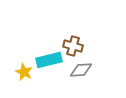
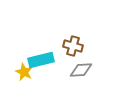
cyan rectangle: moved 8 px left
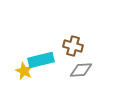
yellow star: moved 1 px up
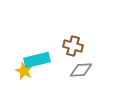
cyan rectangle: moved 4 px left
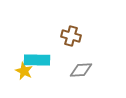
brown cross: moved 2 px left, 10 px up
cyan rectangle: rotated 15 degrees clockwise
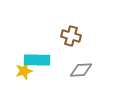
yellow star: rotated 30 degrees clockwise
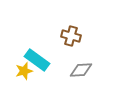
cyan rectangle: rotated 35 degrees clockwise
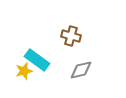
gray diamond: rotated 10 degrees counterclockwise
